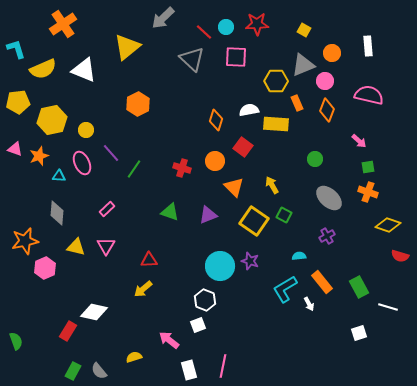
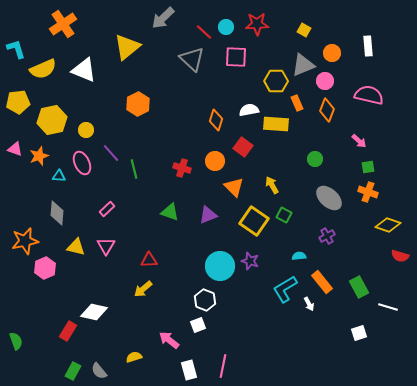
green line at (134, 169): rotated 48 degrees counterclockwise
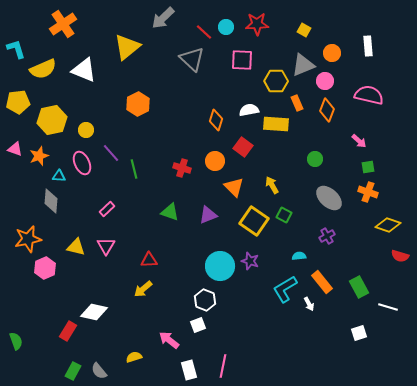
pink square at (236, 57): moved 6 px right, 3 px down
gray diamond at (57, 213): moved 6 px left, 12 px up
orange star at (25, 241): moved 3 px right, 2 px up
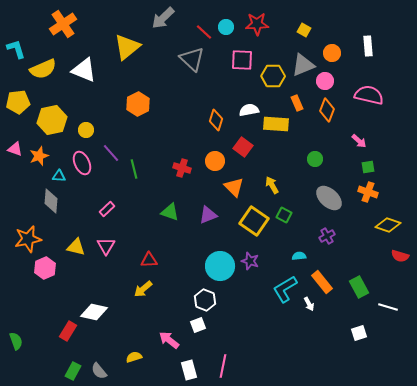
yellow hexagon at (276, 81): moved 3 px left, 5 px up
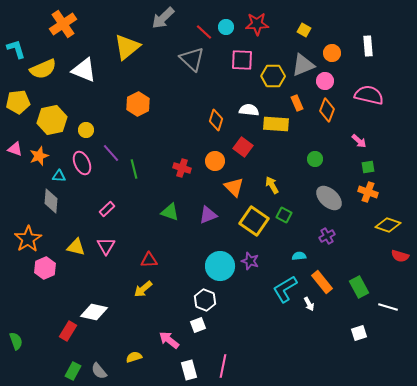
white semicircle at (249, 110): rotated 18 degrees clockwise
orange star at (28, 239): rotated 20 degrees counterclockwise
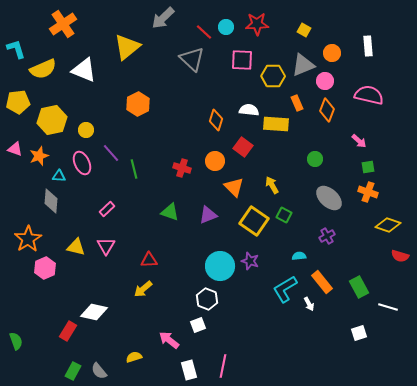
white hexagon at (205, 300): moved 2 px right, 1 px up
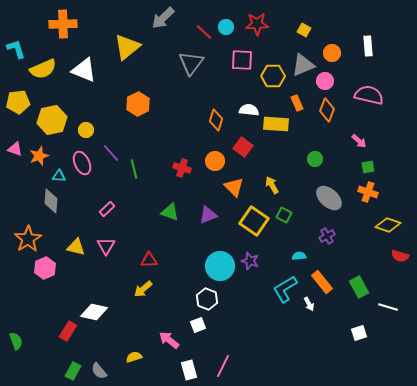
orange cross at (63, 24): rotated 32 degrees clockwise
gray triangle at (192, 59): moved 1 px left, 4 px down; rotated 24 degrees clockwise
pink line at (223, 366): rotated 15 degrees clockwise
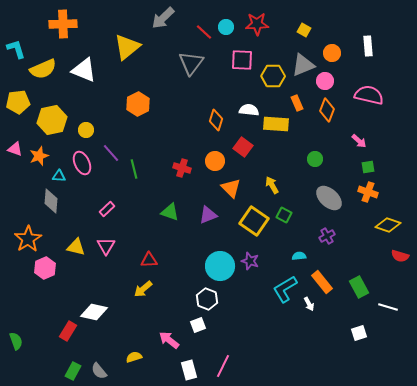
orange triangle at (234, 187): moved 3 px left, 1 px down
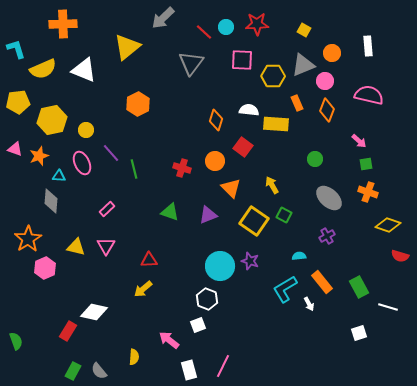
green square at (368, 167): moved 2 px left, 3 px up
yellow semicircle at (134, 357): rotated 112 degrees clockwise
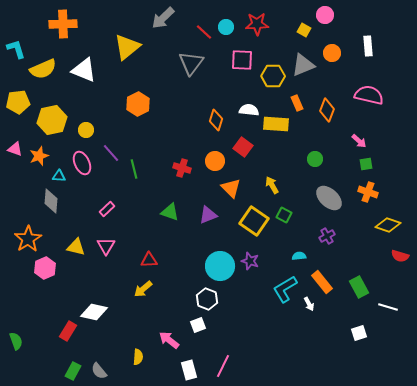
pink circle at (325, 81): moved 66 px up
yellow semicircle at (134, 357): moved 4 px right
